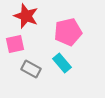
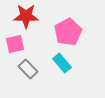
red star: rotated 20 degrees counterclockwise
pink pentagon: rotated 16 degrees counterclockwise
gray rectangle: moved 3 px left; rotated 18 degrees clockwise
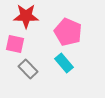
pink pentagon: rotated 20 degrees counterclockwise
pink square: rotated 24 degrees clockwise
cyan rectangle: moved 2 px right
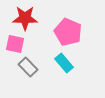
red star: moved 1 px left, 2 px down
gray rectangle: moved 2 px up
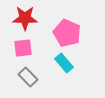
pink pentagon: moved 1 px left, 1 px down
pink square: moved 8 px right, 4 px down; rotated 18 degrees counterclockwise
gray rectangle: moved 10 px down
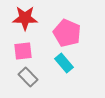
pink square: moved 3 px down
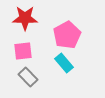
pink pentagon: moved 2 px down; rotated 20 degrees clockwise
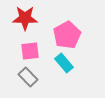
pink square: moved 7 px right
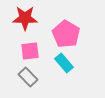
pink pentagon: moved 1 px left, 1 px up; rotated 12 degrees counterclockwise
